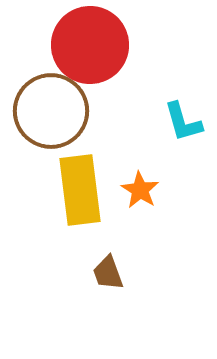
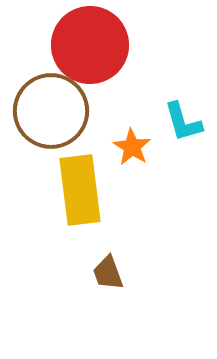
orange star: moved 8 px left, 43 px up
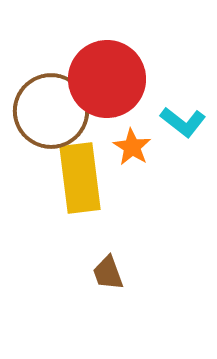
red circle: moved 17 px right, 34 px down
cyan L-shape: rotated 36 degrees counterclockwise
yellow rectangle: moved 12 px up
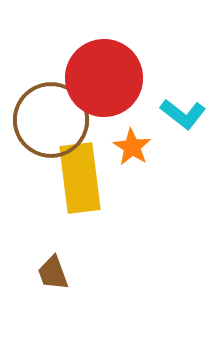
red circle: moved 3 px left, 1 px up
brown circle: moved 9 px down
cyan L-shape: moved 8 px up
brown trapezoid: moved 55 px left
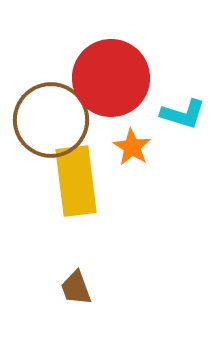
red circle: moved 7 px right
cyan L-shape: rotated 21 degrees counterclockwise
yellow rectangle: moved 4 px left, 3 px down
brown trapezoid: moved 23 px right, 15 px down
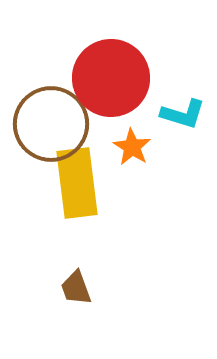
brown circle: moved 4 px down
yellow rectangle: moved 1 px right, 2 px down
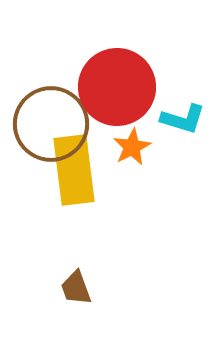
red circle: moved 6 px right, 9 px down
cyan L-shape: moved 5 px down
orange star: rotated 12 degrees clockwise
yellow rectangle: moved 3 px left, 13 px up
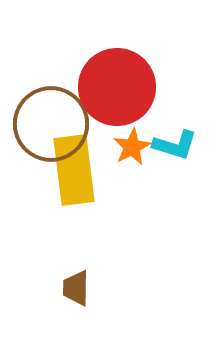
cyan L-shape: moved 8 px left, 26 px down
brown trapezoid: rotated 21 degrees clockwise
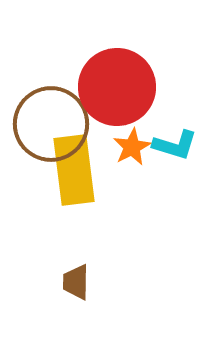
brown trapezoid: moved 6 px up
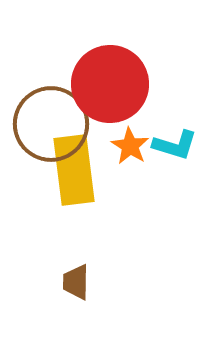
red circle: moved 7 px left, 3 px up
orange star: moved 2 px left, 1 px up; rotated 12 degrees counterclockwise
